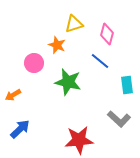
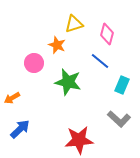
cyan rectangle: moved 5 px left; rotated 30 degrees clockwise
orange arrow: moved 1 px left, 3 px down
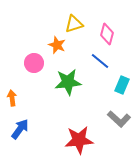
green star: rotated 20 degrees counterclockwise
orange arrow: rotated 112 degrees clockwise
blue arrow: rotated 10 degrees counterclockwise
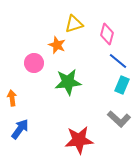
blue line: moved 18 px right
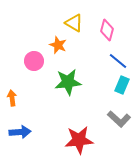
yellow triangle: moved 1 px up; rotated 48 degrees clockwise
pink diamond: moved 4 px up
orange star: moved 1 px right
pink circle: moved 2 px up
blue arrow: moved 3 px down; rotated 50 degrees clockwise
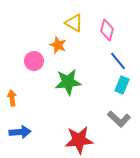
blue line: rotated 12 degrees clockwise
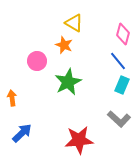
pink diamond: moved 16 px right, 4 px down
orange star: moved 6 px right
pink circle: moved 3 px right
green star: rotated 20 degrees counterclockwise
blue arrow: moved 2 px right, 1 px down; rotated 40 degrees counterclockwise
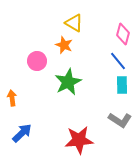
cyan rectangle: rotated 24 degrees counterclockwise
gray L-shape: moved 1 px right, 1 px down; rotated 10 degrees counterclockwise
